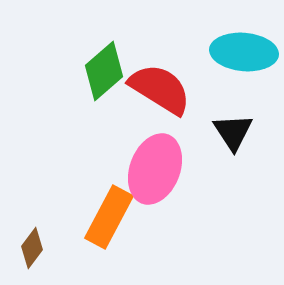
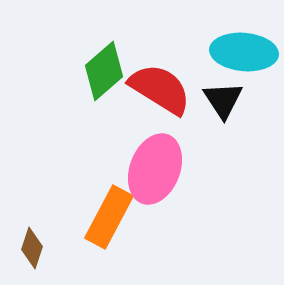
black triangle: moved 10 px left, 32 px up
brown diamond: rotated 18 degrees counterclockwise
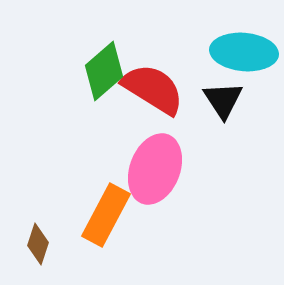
red semicircle: moved 7 px left
orange rectangle: moved 3 px left, 2 px up
brown diamond: moved 6 px right, 4 px up
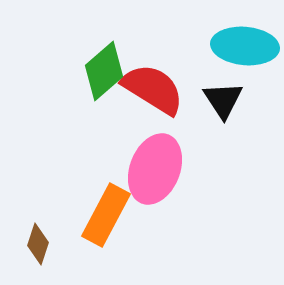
cyan ellipse: moved 1 px right, 6 px up
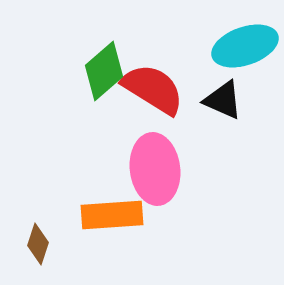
cyan ellipse: rotated 24 degrees counterclockwise
black triangle: rotated 33 degrees counterclockwise
pink ellipse: rotated 28 degrees counterclockwise
orange rectangle: moved 6 px right; rotated 58 degrees clockwise
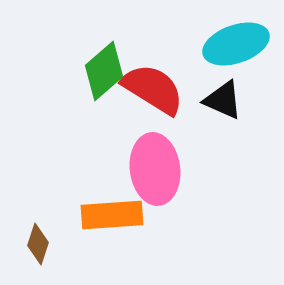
cyan ellipse: moved 9 px left, 2 px up
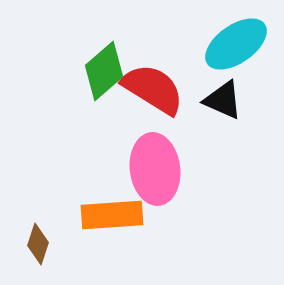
cyan ellipse: rotated 16 degrees counterclockwise
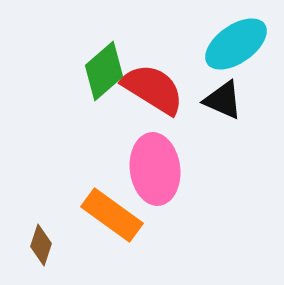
orange rectangle: rotated 40 degrees clockwise
brown diamond: moved 3 px right, 1 px down
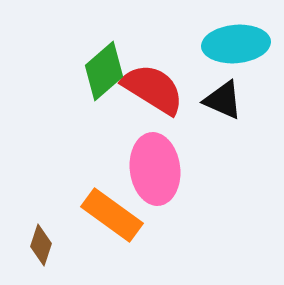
cyan ellipse: rotated 30 degrees clockwise
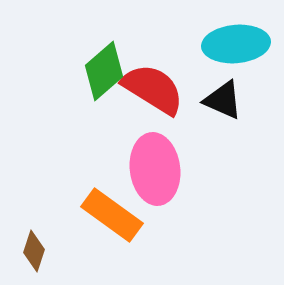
brown diamond: moved 7 px left, 6 px down
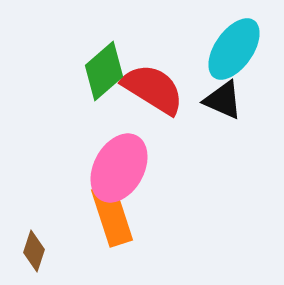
cyan ellipse: moved 2 px left, 5 px down; rotated 50 degrees counterclockwise
pink ellipse: moved 36 px left, 1 px up; rotated 36 degrees clockwise
orange rectangle: rotated 36 degrees clockwise
